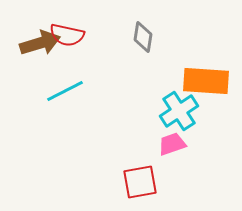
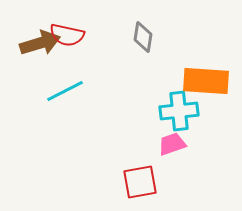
cyan cross: rotated 27 degrees clockwise
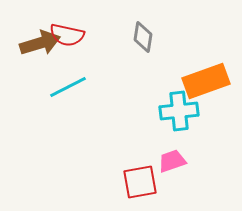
orange rectangle: rotated 24 degrees counterclockwise
cyan line: moved 3 px right, 4 px up
pink trapezoid: moved 17 px down
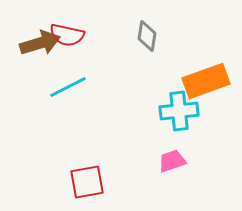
gray diamond: moved 4 px right, 1 px up
red square: moved 53 px left
